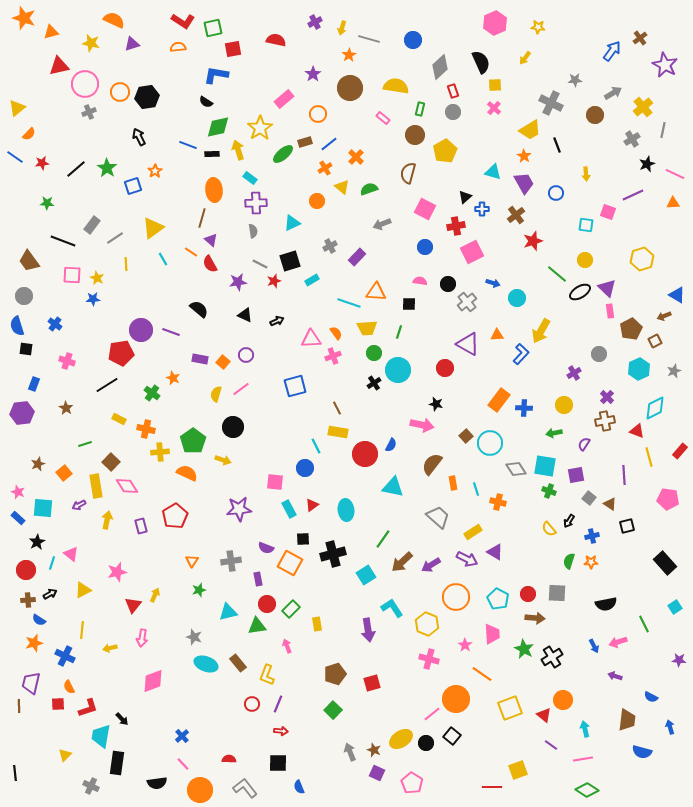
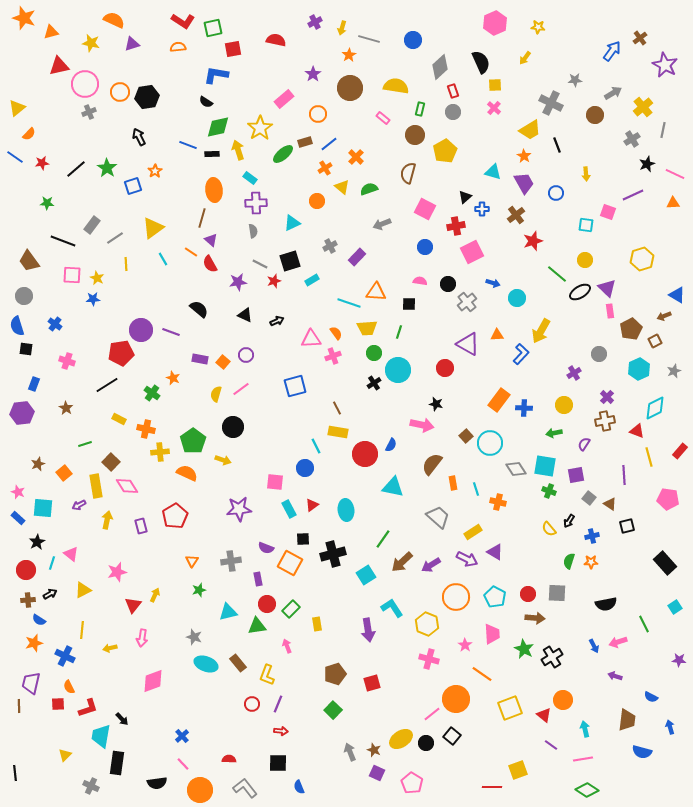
cyan pentagon at (498, 599): moved 3 px left, 2 px up
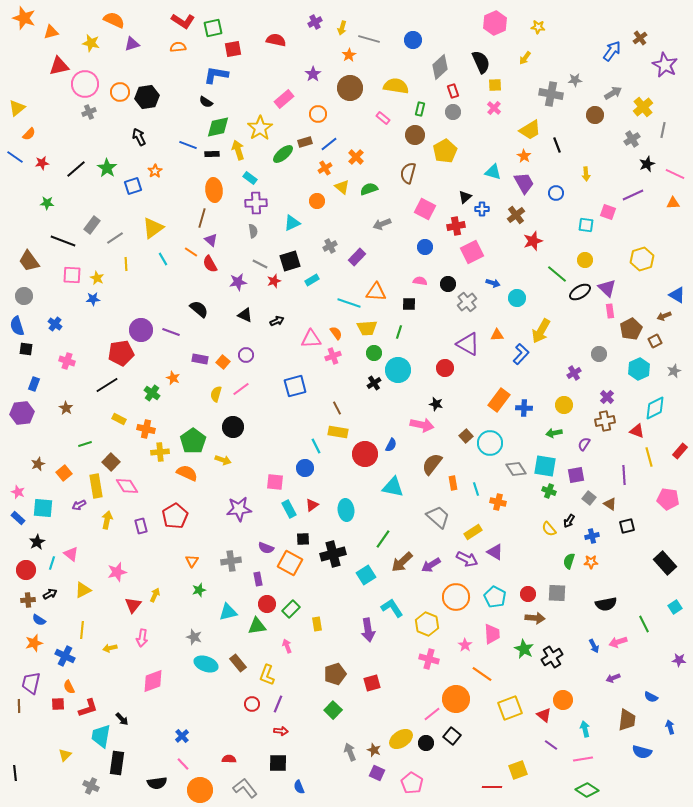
gray cross at (551, 103): moved 9 px up; rotated 15 degrees counterclockwise
purple arrow at (615, 676): moved 2 px left, 2 px down; rotated 40 degrees counterclockwise
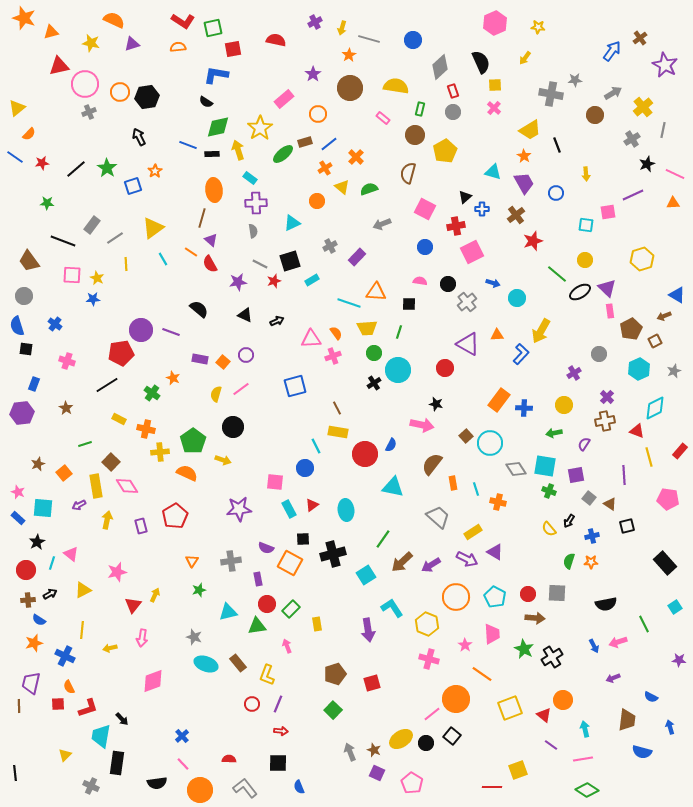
pink square at (608, 212): rotated 28 degrees counterclockwise
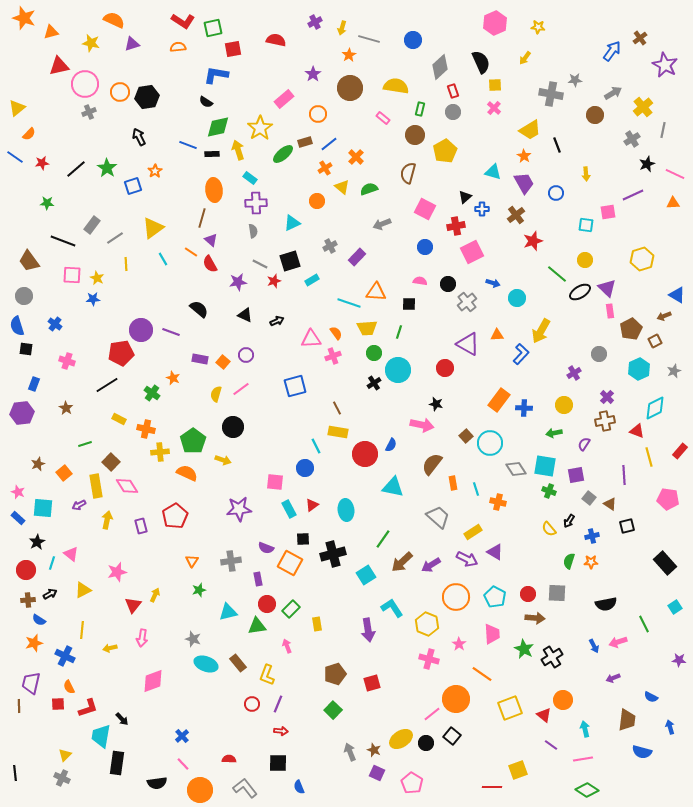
gray star at (194, 637): moved 1 px left, 2 px down
pink star at (465, 645): moved 6 px left, 1 px up
gray cross at (91, 786): moved 29 px left, 8 px up
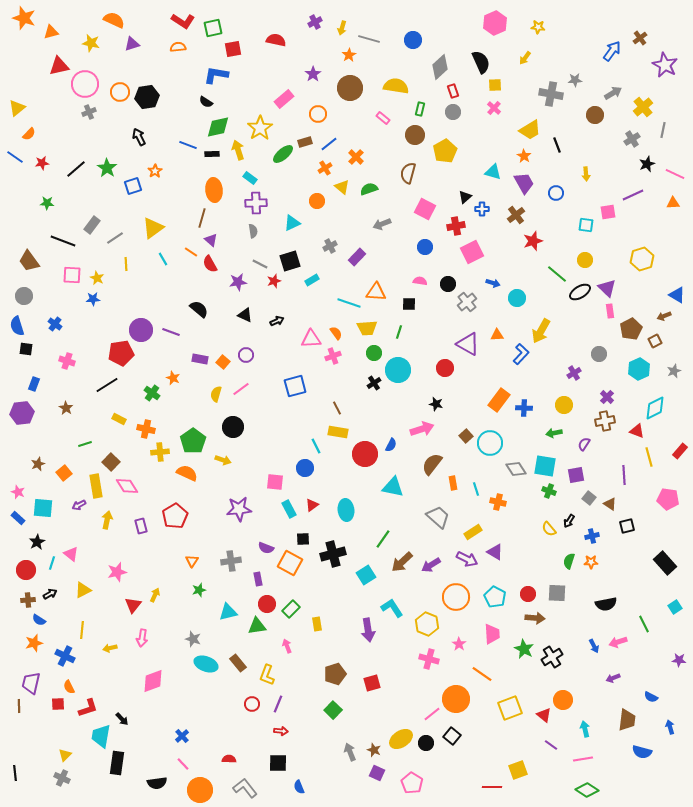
pink arrow at (422, 425): moved 4 px down; rotated 30 degrees counterclockwise
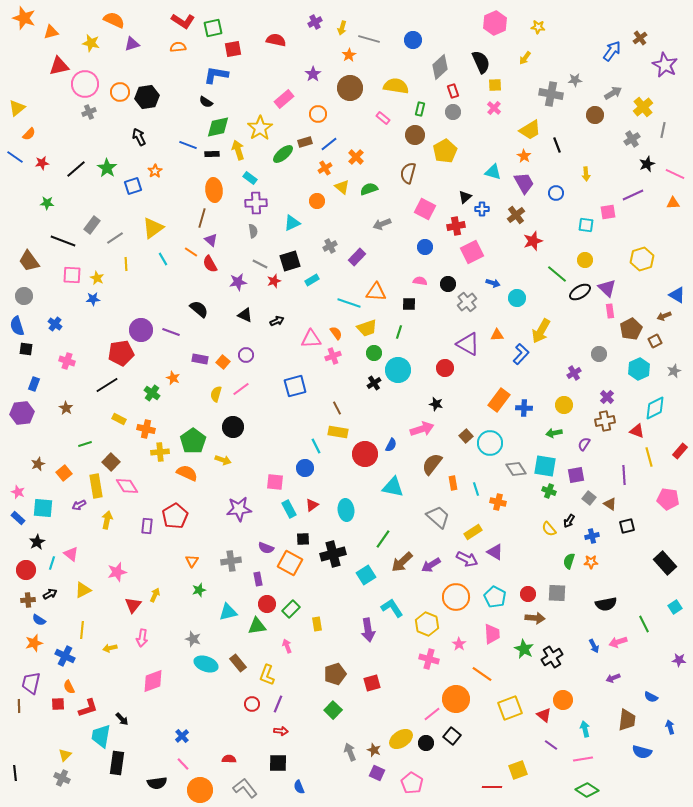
yellow trapezoid at (367, 328): rotated 15 degrees counterclockwise
purple rectangle at (141, 526): moved 6 px right; rotated 21 degrees clockwise
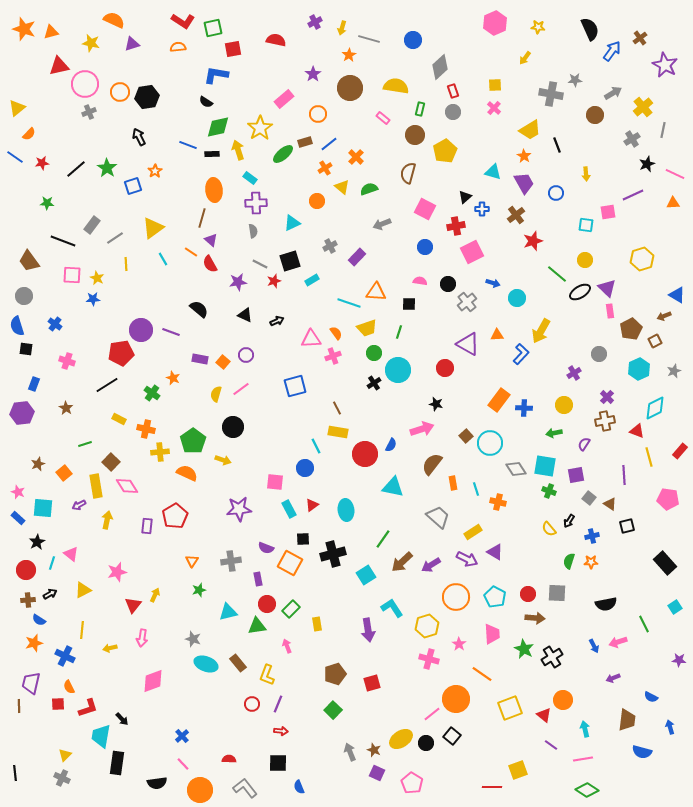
orange star at (24, 18): moved 11 px down
black semicircle at (481, 62): moved 109 px right, 33 px up
yellow hexagon at (427, 624): moved 2 px down; rotated 20 degrees clockwise
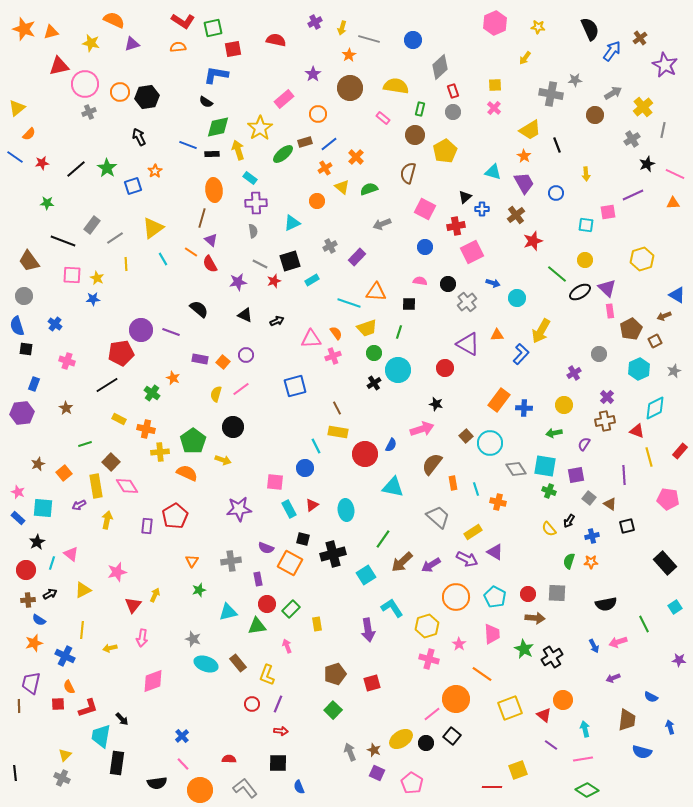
black square at (303, 539): rotated 16 degrees clockwise
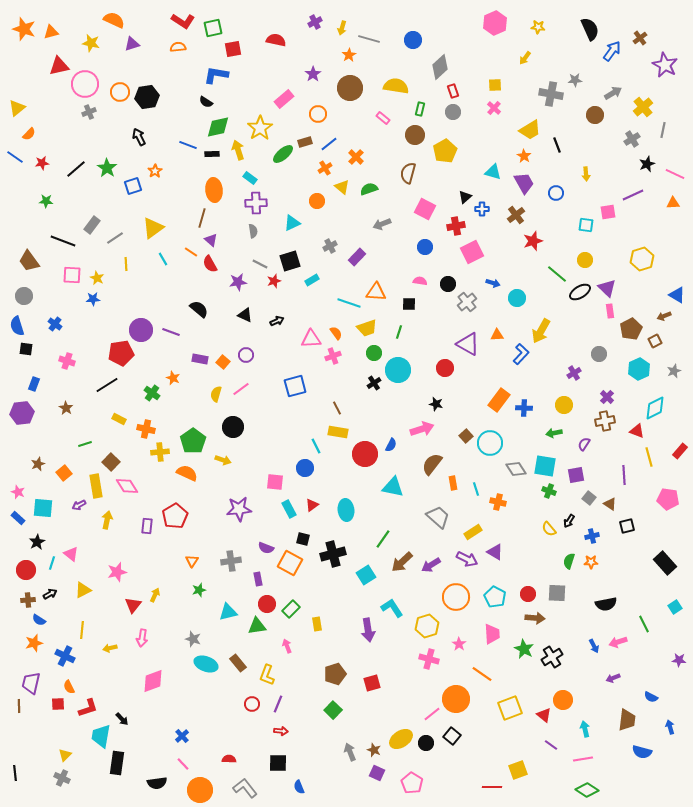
green star at (47, 203): moved 1 px left, 2 px up
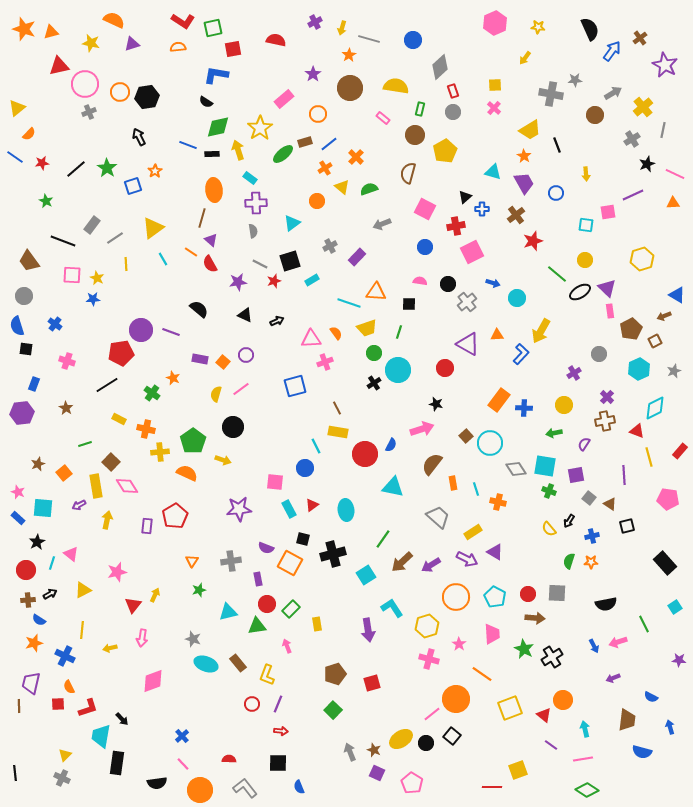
green star at (46, 201): rotated 24 degrees clockwise
cyan triangle at (292, 223): rotated 12 degrees counterclockwise
pink cross at (333, 356): moved 8 px left, 6 px down
